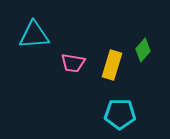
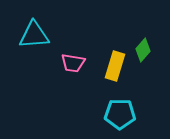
yellow rectangle: moved 3 px right, 1 px down
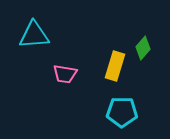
green diamond: moved 2 px up
pink trapezoid: moved 8 px left, 11 px down
cyan pentagon: moved 2 px right, 2 px up
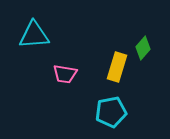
yellow rectangle: moved 2 px right, 1 px down
cyan pentagon: moved 11 px left; rotated 12 degrees counterclockwise
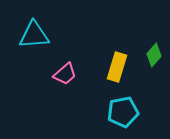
green diamond: moved 11 px right, 7 px down
pink trapezoid: rotated 50 degrees counterclockwise
cyan pentagon: moved 12 px right
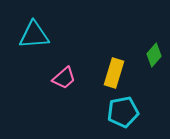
yellow rectangle: moved 3 px left, 6 px down
pink trapezoid: moved 1 px left, 4 px down
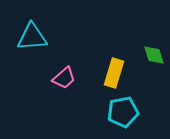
cyan triangle: moved 2 px left, 2 px down
green diamond: rotated 60 degrees counterclockwise
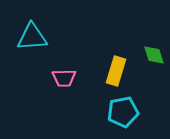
yellow rectangle: moved 2 px right, 2 px up
pink trapezoid: rotated 40 degrees clockwise
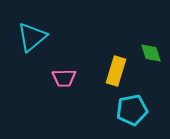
cyan triangle: rotated 36 degrees counterclockwise
green diamond: moved 3 px left, 2 px up
cyan pentagon: moved 9 px right, 2 px up
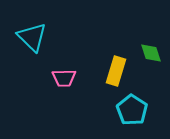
cyan triangle: rotated 36 degrees counterclockwise
cyan pentagon: rotated 28 degrees counterclockwise
